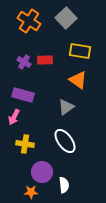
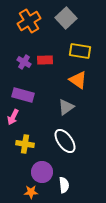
orange cross: rotated 25 degrees clockwise
pink arrow: moved 1 px left
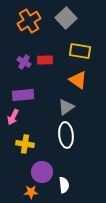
purple rectangle: rotated 20 degrees counterclockwise
white ellipse: moved 1 px right, 6 px up; rotated 30 degrees clockwise
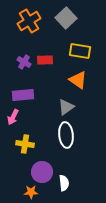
white semicircle: moved 2 px up
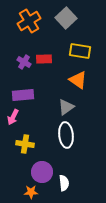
red rectangle: moved 1 px left, 1 px up
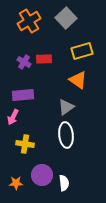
yellow rectangle: moved 2 px right; rotated 25 degrees counterclockwise
purple circle: moved 3 px down
orange star: moved 15 px left, 9 px up
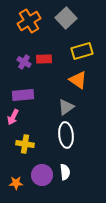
white semicircle: moved 1 px right, 11 px up
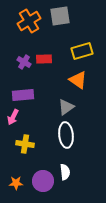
gray square: moved 6 px left, 2 px up; rotated 35 degrees clockwise
purple circle: moved 1 px right, 6 px down
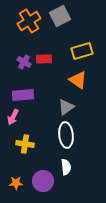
gray square: rotated 20 degrees counterclockwise
white semicircle: moved 1 px right, 5 px up
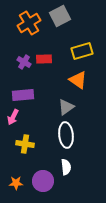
orange cross: moved 2 px down
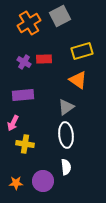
pink arrow: moved 6 px down
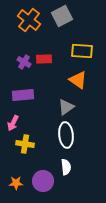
gray square: moved 2 px right
orange cross: moved 3 px up; rotated 20 degrees counterclockwise
yellow rectangle: rotated 20 degrees clockwise
